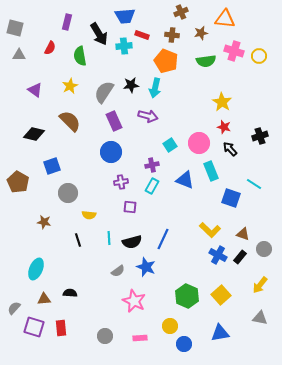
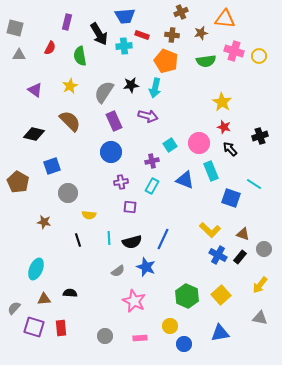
purple cross at (152, 165): moved 4 px up
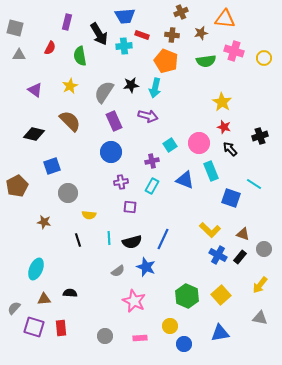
yellow circle at (259, 56): moved 5 px right, 2 px down
brown pentagon at (18, 182): moved 1 px left, 4 px down; rotated 15 degrees clockwise
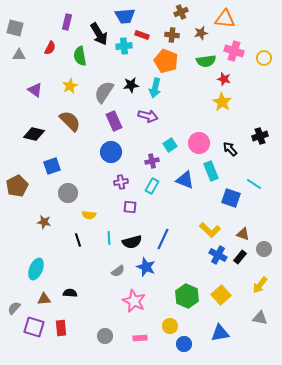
red star at (224, 127): moved 48 px up
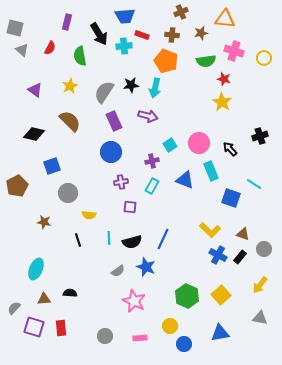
gray triangle at (19, 55): moved 3 px right, 5 px up; rotated 40 degrees clockwise
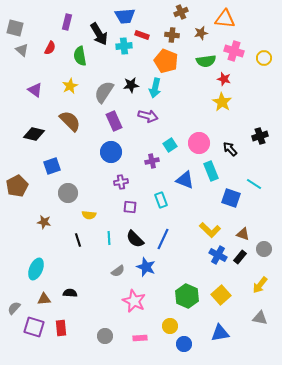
cyan rectangle at (152, 186): moved 9 px right, 14 px down; rotated 49 degrees counterclockwise
black semicircle at (132, 242): moved 3 px right, 3 px up; rotated 60 degrees clockwise
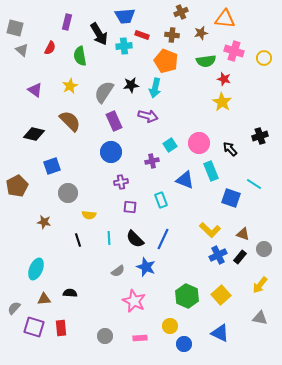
blue cross at (218, 255): rotated 36 degrees clockwise
blue triangle at (220, 333): rotated 36 degrees clockwise
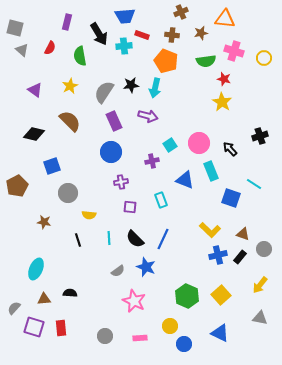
blue cross at (218, 255): rotated 12 degrees clockwise
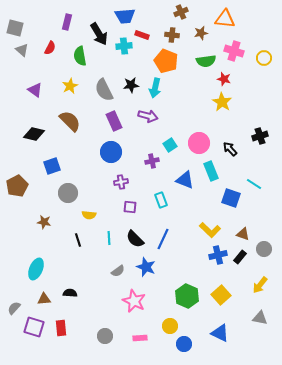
gray semicircle at (104, 92): moved 2 px up; rotated 60 degrees counterclockwise
